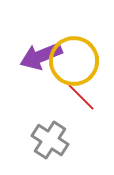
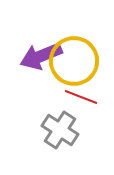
red line: rotated 24 degrees counterclockwise
gray cross: moved 10 px right, 10 px up
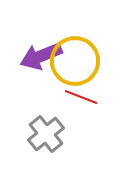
yellow circle: moved 1 px right
gray cross: moved 14 px left, 4 px down; rotated 18 degrees clockwise
